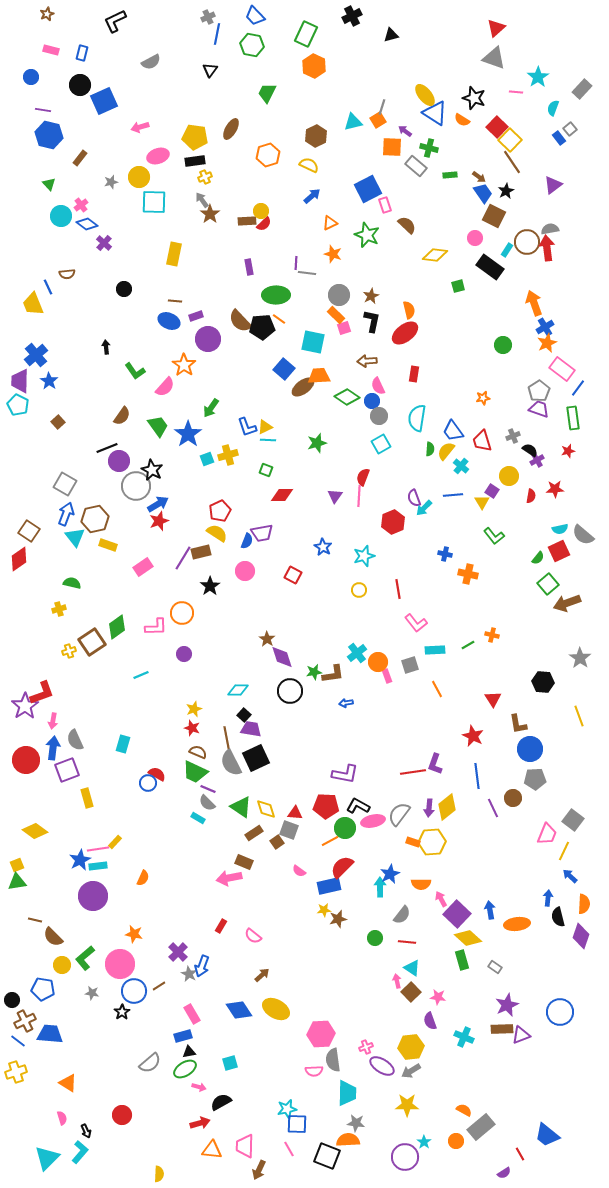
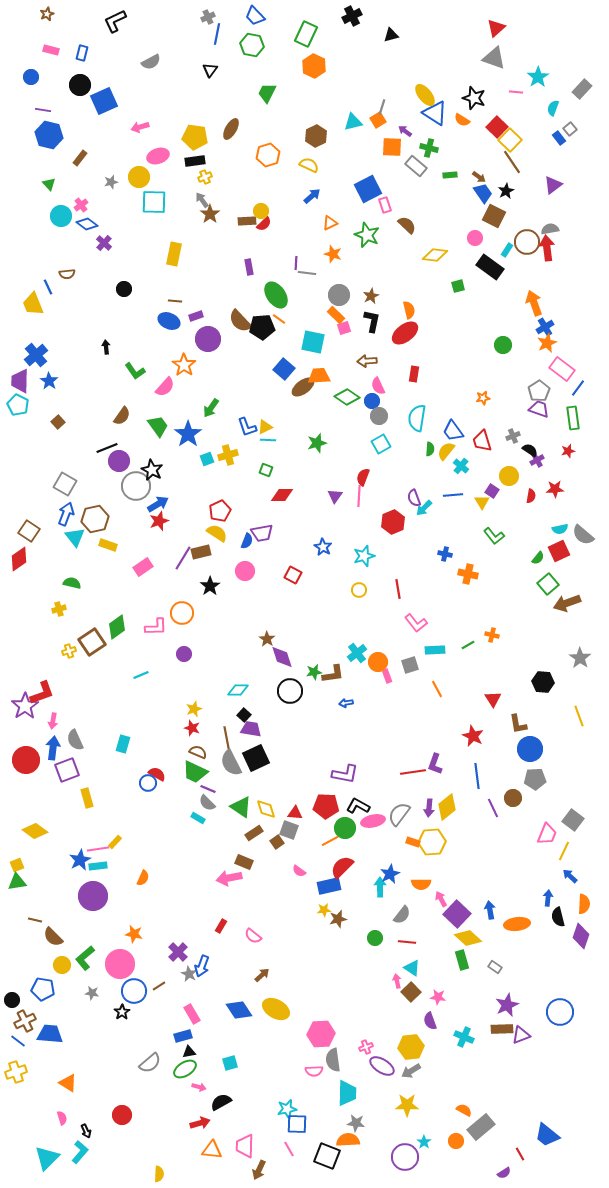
green ellipse at (276, 295): rotated 56 degrees clockwise
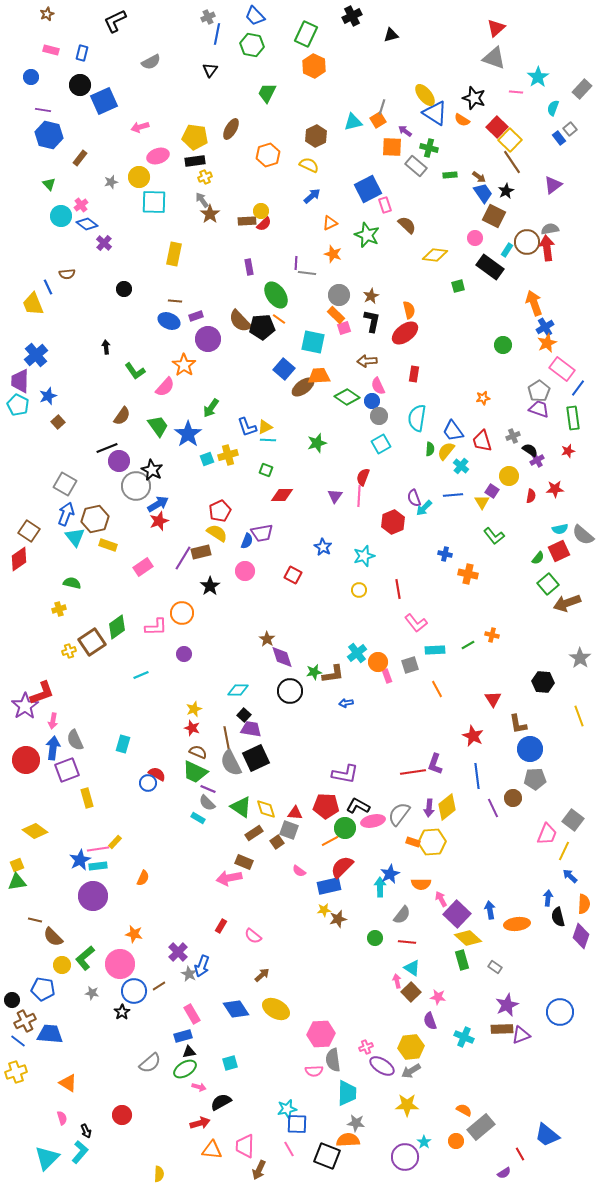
blue star at (49, 381): moved 1 px left, 15 px down; rotated 18 degrees clockwise
blue diamond at (239, 1010): moved 3 px left, 1 px up
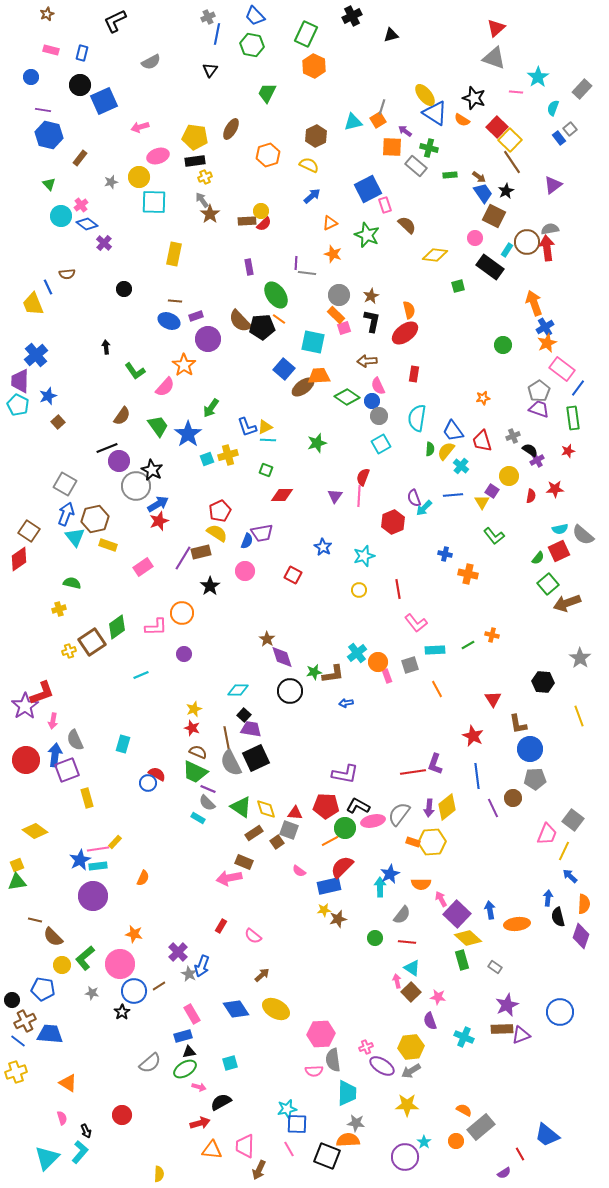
blue arrow at (53, 748): moved 2 px right, 7 px down
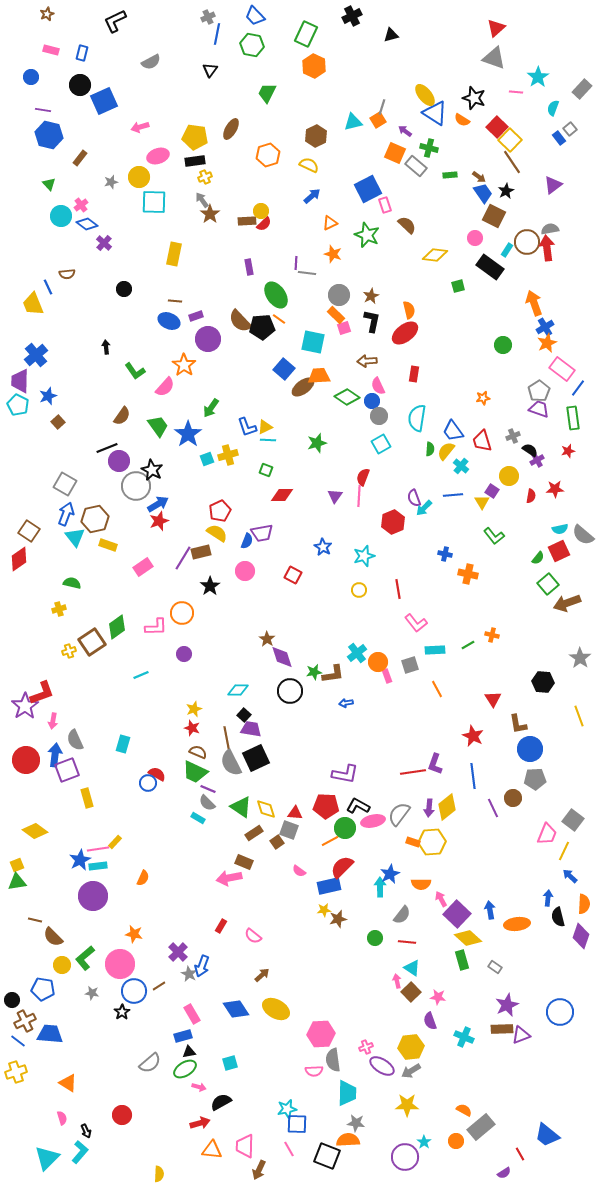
orange square at (392, 147): moved 3 px right, 6 px down; rotated 20 degrees clockwise
blue line at (477, 776): moved 4 px left
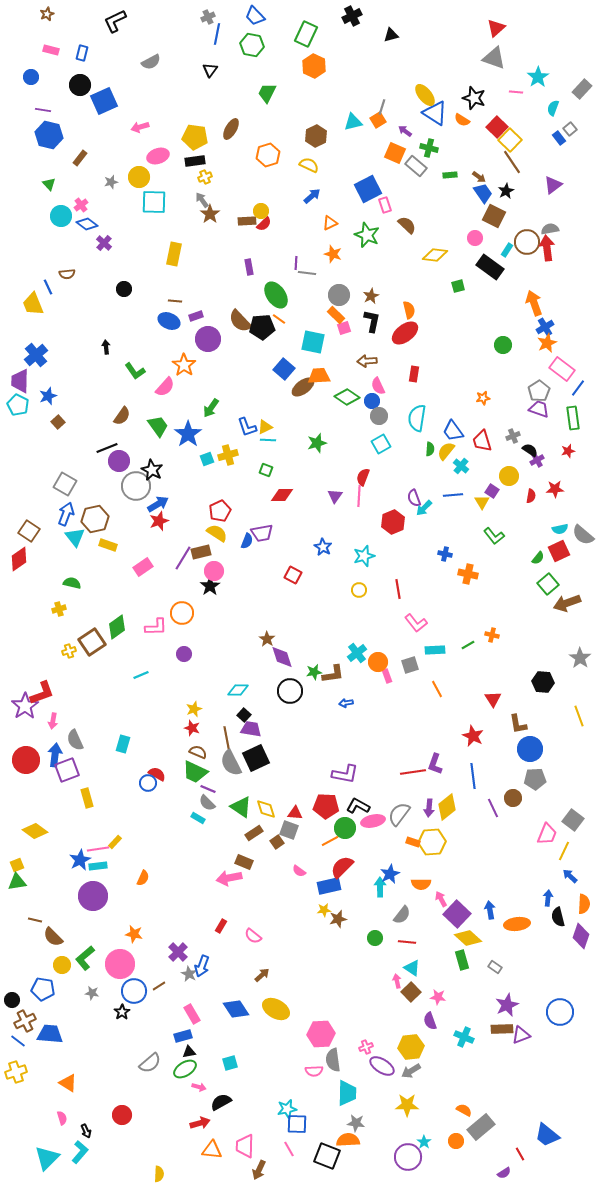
pink circle at (245, 571): moved 31 px left
purple circle at (405, 1157): moved 3 px right
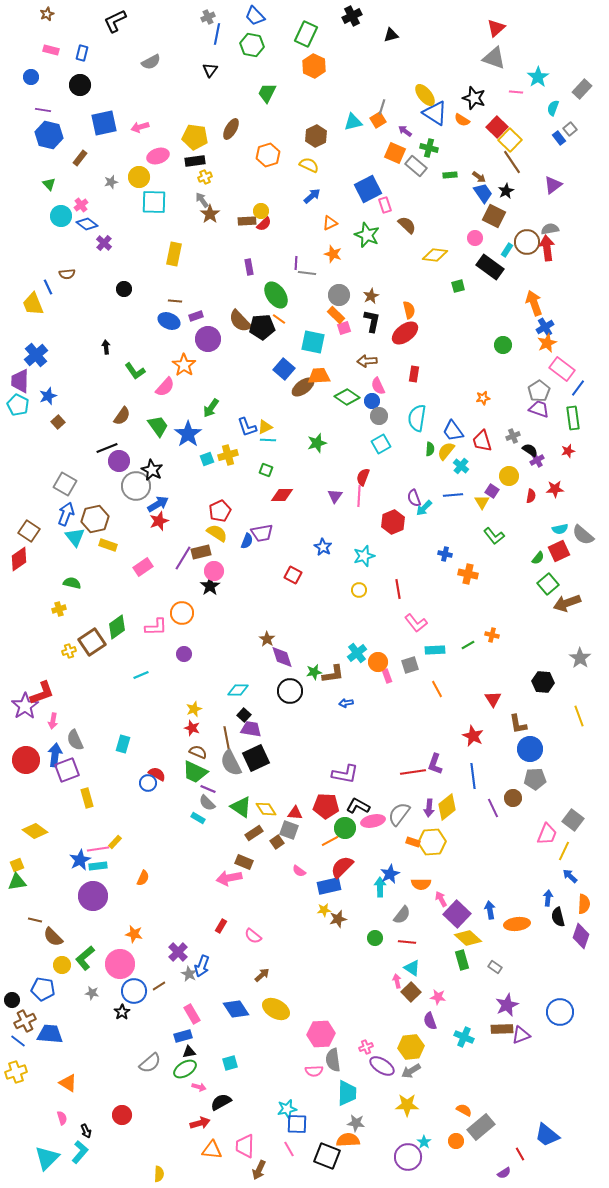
blue square at (104, 101): moved 22 px down; rotated 12 degrees clockwise
yellow diamond at (266, 809): rotated 15 degrees counterclockwise
